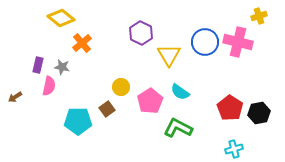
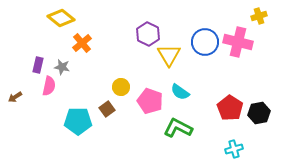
purple hexagon: moved 7 px right, 1 px down
pink pentagon: rotated 20 degrees counterclockwise
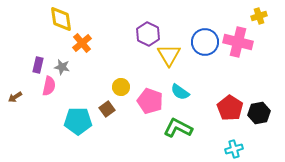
yellow diamond: moved 1 px down; rotated 44 degrees clockwise
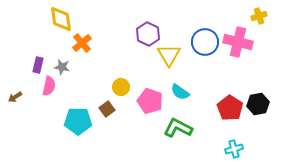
black hexagon: moved 1 px left, 9 px up
